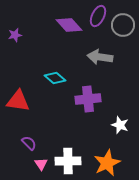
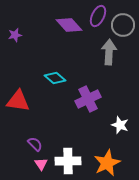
gray arrow: moved 9 px right, 5 px up; rotated 85 degrees clockwise
purple cross: rotated 20 degrees counterclockwise
purple semicircle: moved 6 px right, 1 px down
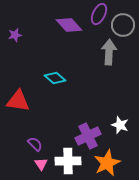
purple ellipse: moved 1 px right, 2 px up
purple cross: moved 37 px down
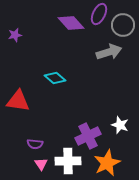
purple diamond: moved 2 px right, 2 px up
gray arrow: rotated 70 degrees clockwise
purple semicircle: rotated 140 degrees clockwise
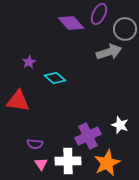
gray circle: moved 2 px right, 4 px down
purple star: moved 14 px right, 27 px down; rotated 16 degrees counterclockwise
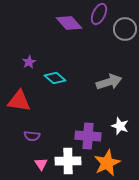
purple diamond: moved 2 px left
gray arrow: moved 30 px down
red triangle: moved 1 px right
white star: moved 1 px down
purple cross: rotated 30 degrees clockwise
purple semicircle: moved 3 px left, 8 px up
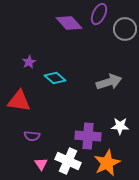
white star: rotated 18 degrees counterclockwise
white cross: rotated 25 degrees clockwise
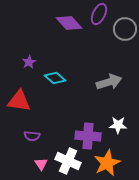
white star: moved 2 px left, 1 px up
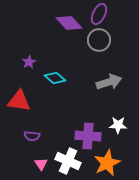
gray circle: moved 26 px left, 11 px down
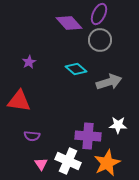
gray circle: moved 1 px right
cyan diamond: moved 21 px right, 9 px up
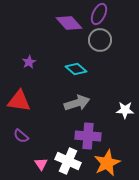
gray arrow: moved 32 px left, 21 px down
white star: moved 7 px right, 15 px up
purple semicircle: moved 11 px left; rotated 35 degrees clockwise
